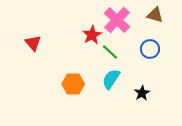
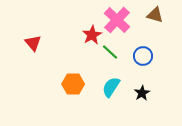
blue circle: moved 7 px left, 7 px down
cyan semicircle: moved 8 px down
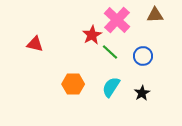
brown triangle: rotated 18 degrees counterclockwise
red triangle: moved 2 px right, 1 px down; rotated 36 degrees counterclockwise
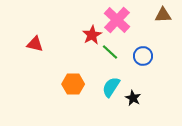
brown triangle: moved 8 px right
black star: moved 9 px left, 5 px down; rotated 14 degrees counterclockwise
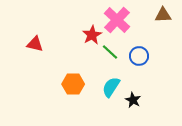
blue circle: moved 4 px left
black star: moved 2 px down
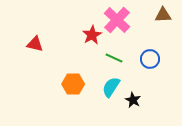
green line: moved 4 px right, 6 px down; rotated 18 degrees counterclockwise
blue circle: moved 11 px right, 3 px down
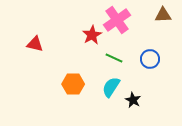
pink cross: rotated 12 degrees clockwise
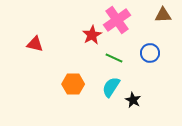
blue circle: moved 6 px up
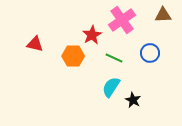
pink cross: moved 5 px right
orange hexagon: moved 28 px up
